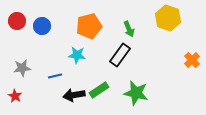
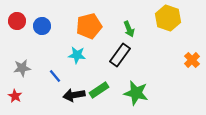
blue line: rotated 64 degrees clockwise
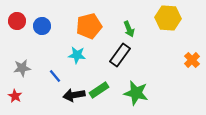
yellow hexagon: rotated 15 degrees counterclockwise
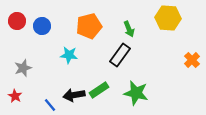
cyan star: moved 8 px left
gray star: moved 1 px right; rotated 12 degrees counterclockwise
blue line: moved 5 px left, 29 px down
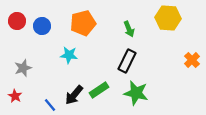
orange pentagon: moved 6 px left, 3 px up
black rectangle: moved 7 px right, 6 px down; rotated 10 degrees counterclockwise
black arrow: rotated 40 degrees counterclockwise
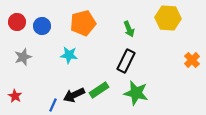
red circle: moved 1 px down
black rectangle: moved 1 px left
gray star: moved 11 px up
black arrow: rotated 25 degrees clockwise
blue line: moved 3 px right; rotated 64 degrees clockwise
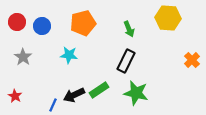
gray star: rotated 18 degrees counterclockwise
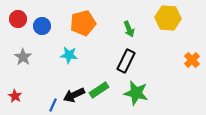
red circle: moved 1 px right, 3 px up
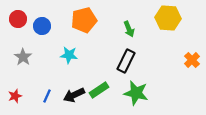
orange pentagon: moved 1 px right, 3 px up
red star: rotated 24 degrees clockwise
blue line: moved 6 px left, 9 px up
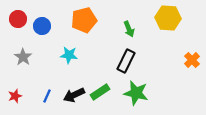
green rectangle: moved 1 px right, 2 px down
